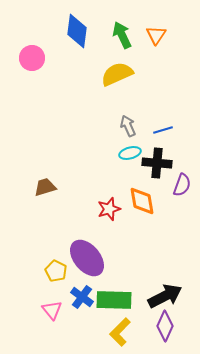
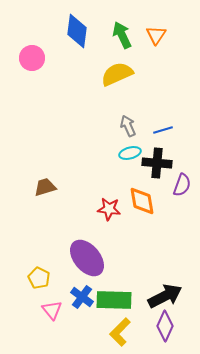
red star: rotated 25 degrees clockwise
yellow pentagon: moved 17 px left, 7 px down
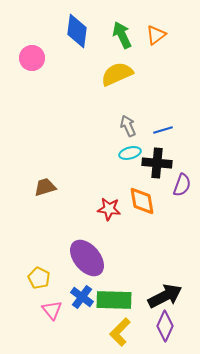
orange triangle: rotated 20 degrees clockwise
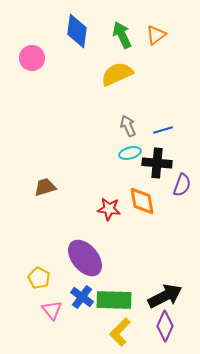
purple ellipse: moved 2 px left
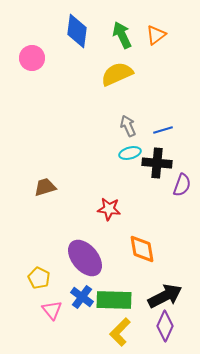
orange diamond: moved 48 px down
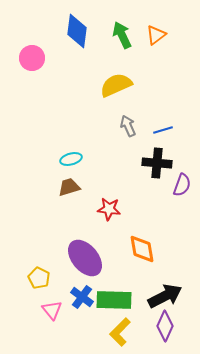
yellow semicircle: moved 1 px left, 11 px down
cyan ellipse: moved 59 px left, 6 px down
brown trapezoid: moved 24 px right
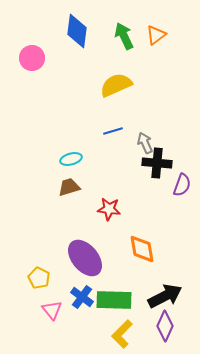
green arrow: moved 2 px right, 1 px down
gray arrow: moved 17 px right, 17 px down
blue line: moved 50 px left, 1 px down
yellow L-shape: moved 2 px right, 2 px down
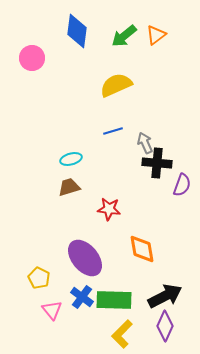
green arrow: rotated 104 degrees counterclockwise
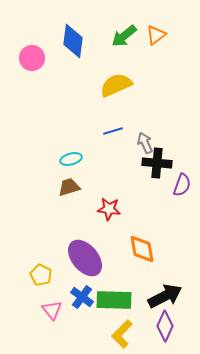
blue diamond: moved 4 px left, 10 px down
yellow pentagon: moved 2 px right, 3 px up
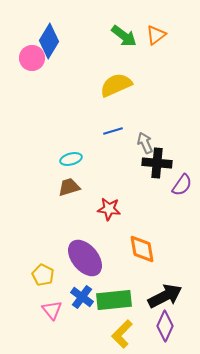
green arrow: rotated 104 degrees counterclockwise
blue diamond: moved 24 px left; rotated 24 degrees clockwise
purple semicircle: rotated 15 degrees clockwise
yellow pentagon: moved 2 px right
green rectangle: rotated 8 degrees counterclockwise
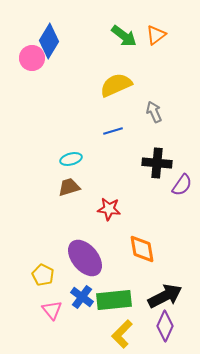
gray arrow: moved 9 px right, 31 px up
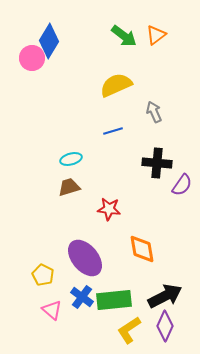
pink triangle: rotated 10 degrees counterclockwise
yellow L-shape: moved 7 px right, 4 px up; rotated 12 degrees clockwise
